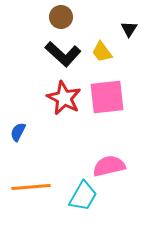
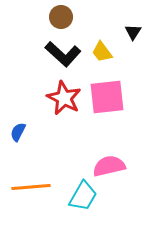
black triangle: moved 4 px right, 3 px down
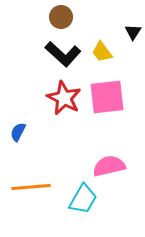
cyan trapezoid: moved 3 px down
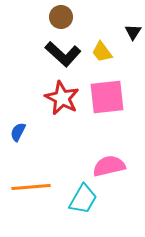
red star: moved 2 px left
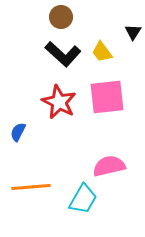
red star: moved 3 px left, 4 px down
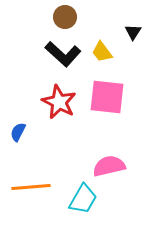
brown circle: moved 4 px right
pink square: rotated 12 degrees clockwise
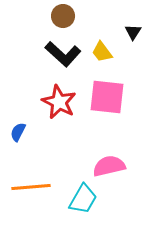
brown circle: moved 2 px left, 1 px up
